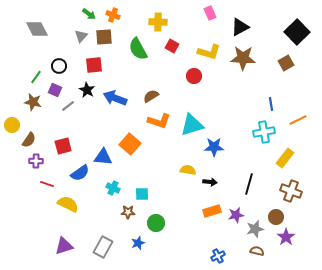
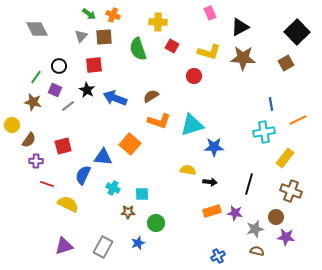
green semicircle at (138, 49): rotated 10 degrees clockwise
blue semicircle at (80, 173): moved 3 px right, 2 px down; rotated 150 degrees clockwise
purple star at (236, 215): moved 1 px left, 2 px up; rotated 21 degrees clockwise
purple star at (286, 237): rotated 30 degrees counterclockwise
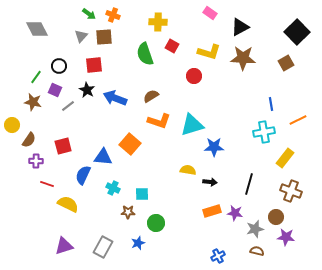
pink rectangle at (210, 13): rotated 32 degrees counterclockwise
green semicircle at (138, 49): moved 7 px right, 5 px down
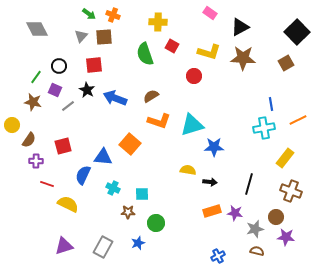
cyan cross at (264, 132): moved 4 px up
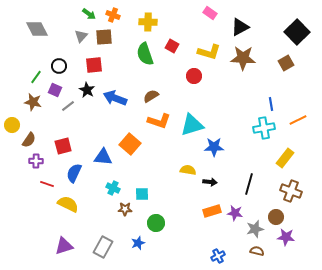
yellow cross at (158, 22): moved 10 px left
blue semicircle at (83, 175): moved 9 px left, 2 px up
brown star at (128, 212): moved 3 px left, 3 px up
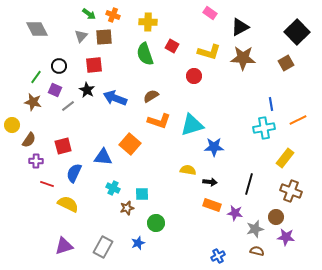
brown star at (125, 209): moved 2 px right, 1 px up; rotated 16 degrees counterclockwise
orange rectangle at (212, 211): moved 6 px up; rotated 36 degrees clockwise
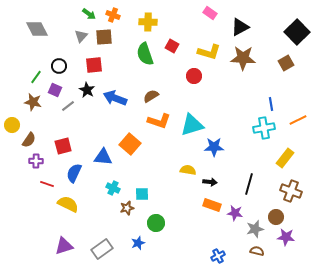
gray rectangle at (103, 247): moved 1 px left, 2 px down; rotated 25 degrees clockwise
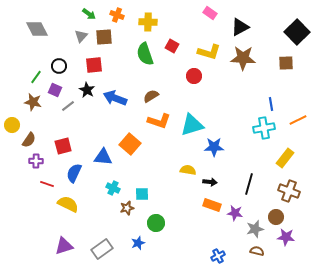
orange cross at (113, 15): moved 4 px right
brown square at (286, 63): rotated 28 degrees clockwise
brown cross at (291, 191): moved 2 px left
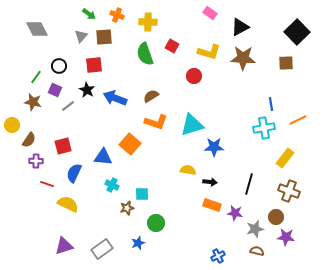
orange L-shape at (159, 121): moved 3 px left, 1 px down
cyan cross at (113, 188): moved 1 px left, 3 px up
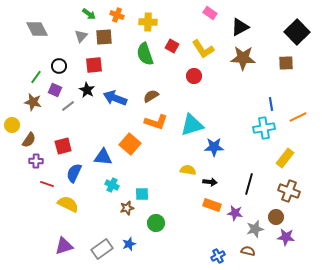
yellow L-shape at (209, 52): moved 6 px left, 3 px up; rotated 40 degrees clockwise
orange line at (298, 120): moved 3 px up
blue star at (138, 243): moved 9 px left, 1 px down
brown semicircle at (257, 251): moved 9 px left
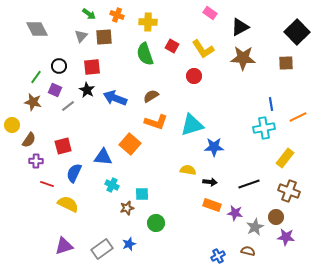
red square at (94, 65): moved 2 px left, 2 px down
black line at (249, 184): rotated 55 degrees clockwise
gray star at (255, 229): moved 2 px up; rotated 12 degrees counterclockwise
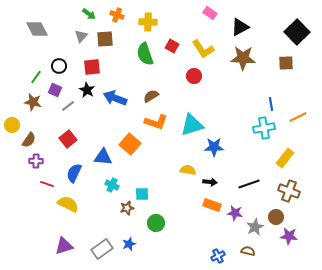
brown square at (104, 37): moved 1 px right, 2 px down
red square at (63, 146): moved 5 px right, 7 px up; rotated 24 degrees counterclockwise
purple star at (286, 237): moved 3 px right, 1 px up
